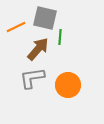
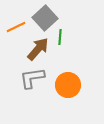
gray square: rotated 35 degrees clockwise
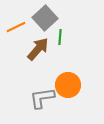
gray L-shape: moved 10 px right, 20 px down
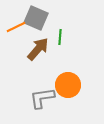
gray square: moved 9 px left; rotated 25 degrees counterclockwise
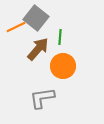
gray square: rotated 15 degrees clockwise
orange circle: moved 5 px left, 19 px up
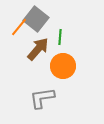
gray square: moved 1 px down
orange line: moved 3 px right; rotated 24 degrees counterclockwise
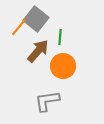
brown arrow: moved 2 px down
gray L-shape: moved 5 px right, 3 px down
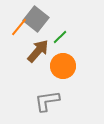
green line: rotated 42 degrees clockwise
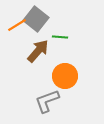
orange line: moved 2 px left, 2 px up; rotated 18 degrees clockwise
green line: rotated 49 degrees clockwise
orange circle: moved 2 px right, 10 px down
gray L-shape: rotated 12 degrees counterclockwise
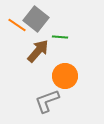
orange line: rotated 66 degrees clockwise
